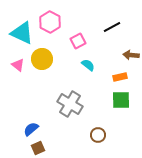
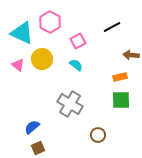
cyan semicircle: moved 12 px left
blue semicircle: moved 1 px right, 2 px up
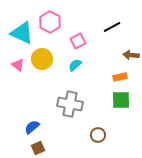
cyan semicircle: moved 1 px left; rotated 80 degrees counterclockwise
gray cross: rotated 20 degrees counterclockwise
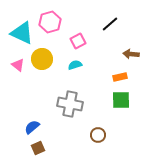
pink hexagon: rotated 15 degrees clockwise
black line: moved 2 px left, 3 px up; rotated 12 degrees counterclockwise
brown arrow: moved 1 px up
cyan semicircle: rotated 24 degrees clockwise
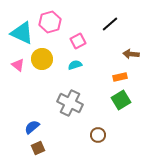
green square: rotated 30 degrees counterclockwise
gray cross: moved 1 px up; rotated 15 degrees clockwise
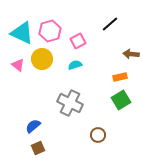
pink hexagon: moved 9 px down
blue semicircle: moved 1 px right, 1 px up
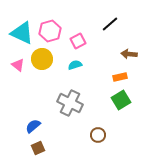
brown arrow: moved 2 px left
